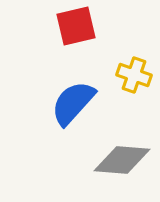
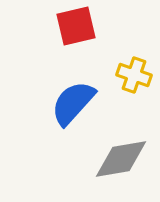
gray diamond: moved 1 px left, 1 px up; rotated 14 degrees counterclockwise
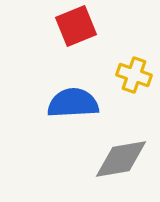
red square: rotated 9 degrees counterclockwise
blue semicircle: rotated 45 degrees clockwise
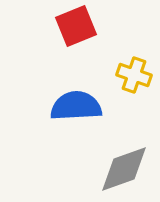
blue semicircle: moved 3 px right, 3 px down
gray diamond: moved 3 px right, 10 px down; rotated 10 degrees counterclockwise
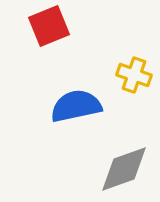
red square: moved 27 px left
blue semicircle: rotated 9 degrees counterclockwise
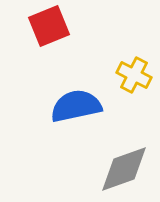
yellow cross: rotated 8 degrees clockwise
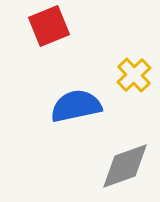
yellow cross: rotated 20 degrees clockwise
gray diamond: moved 1 px right, 3 px up
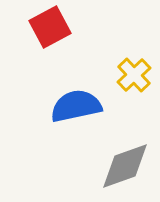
red square: moved 1 px right, 1 px down; rotated 6 degrees counterclockwise
